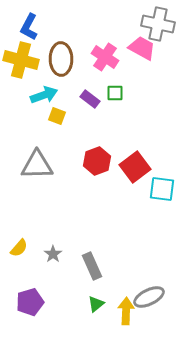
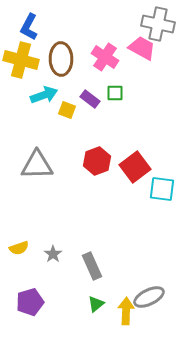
yellow square: moved 10 px right, 6 px up
yellow semicircle: rotated 30 degrees clockwise
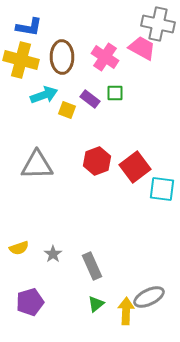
blue L-shape: rotated 108 degrees counterclockwise
brown ellipse: moved 1 px right, 2 px up
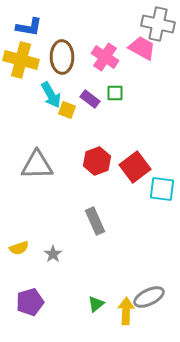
cyan arrow: moved 7 px right; rotated 80 degrees clockwise
gray rectangle: moved 3 px right, 45 px up
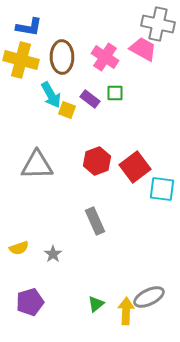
pink trapezoid: moved 1 px right, 1 px down
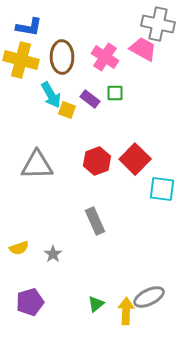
red square: moved 8 px up; rotated 8 degrees counterclockwise
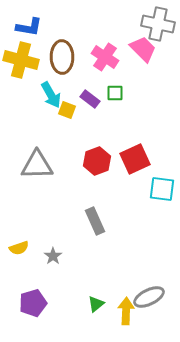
pink trapezoid: rotated 16 degrees clockwise
red square: rotated 20 degrees clockwise
gray star: moved 2 px down
purple pentagon: moved 3 px right, 1 px down
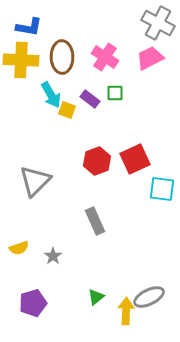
gray cross: moved 1 px up; rotated 16 degrees clockwise
pink trapezoid: moved 7 px right, 9 px down; rotated 72 degrees counterclockwise
yellow cross: rotated 12 degrees counterclockwise
gray triangle: moved 2 px left, 16 px down; rotated 44 degrees counterclockwise
green triangle: moved 7 px up
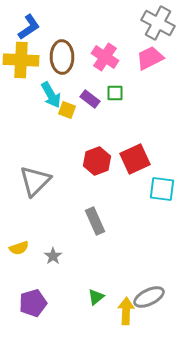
blue L-shape: rotated 44 degrees counterclockwise
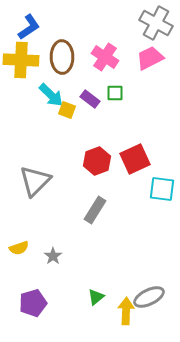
gray cross: moved 2 px left
cyan arrow: rotated 16 degrees counterclockwise
gray rectangle: moved 11 px up; rotated 56 degrees clockwise
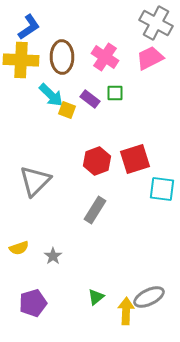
red square: rotated 8 degrees clockwise
